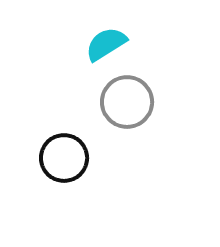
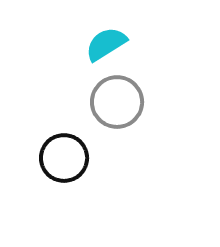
gray circle: moved 10 px left
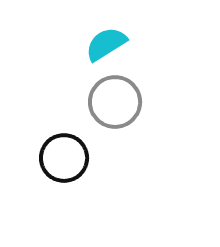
gray circle: moved 2 px left
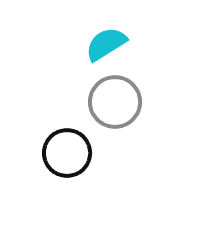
black circle: moved 3 px right, 5 px up
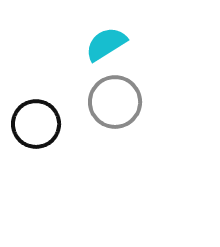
black circle: moved 31 px left, 29 px up
